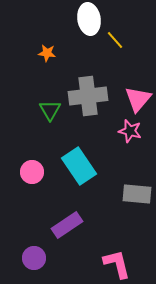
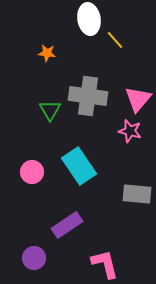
gray cross: rotated 15 degrees clockwise
pink L-shape: moved 12 px left
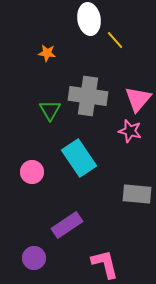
cyan rectangle: moved 8 px up
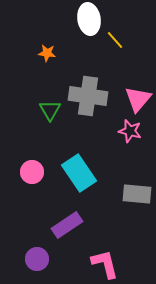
cyan rectangle: moved 15 px down
purple circle: moved 3 px right, 1 px down
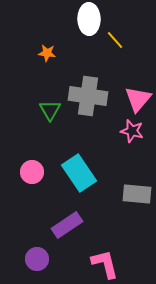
white ellipse: rotated 8 degrees clockwise
pink star: moved 2 px right
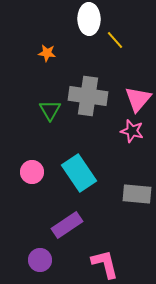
purple circle: moved 3 px right, 1 px down
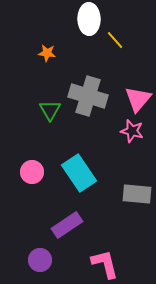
gray cross: rotated 9 degrees clockwise
